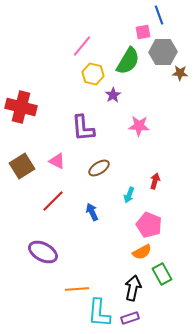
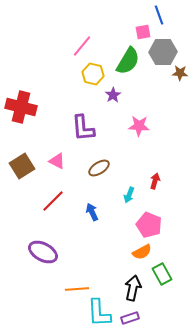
cyan L-shape: rotated 8 degrees counterclockwise
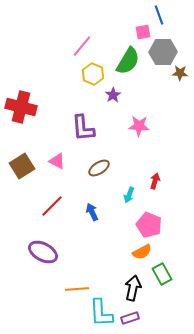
yellow hexagon: rotated 10 degrees clockwise
red line: moved 1 px left, 5 px down
cyan L-shape: moved 2 px right
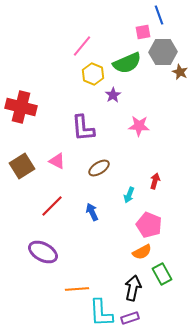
green semicircle: moved 1 px left, 2 px down; rotated 36 degrees clockwise
brown star: moved 1 px up; rotated 21 degrees clockwise
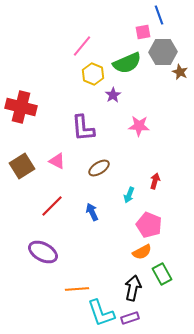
cyan L-shape: rotated 16 degrees counterclockwise
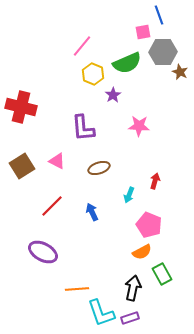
brown ellipse: rotated 15 degrees clockwise
